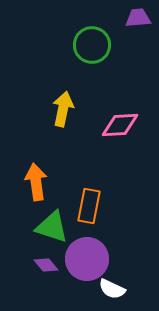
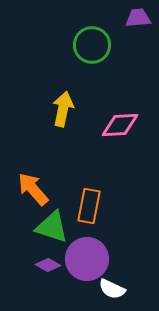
orange arrow: moved 3 px left, 7 px down; rotated 33 degrees counterclockwise
purple diamond: moved 2 px right; rotated 20 degrees counterclockwise
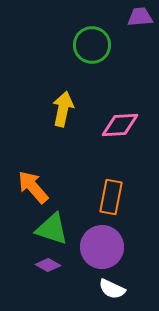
purple trapezoid: moved 2 px right, 1 px up
orange arrow: moved 2 px up
orange rectangle: moved 22 px right, 9 px up
green triangle: moved 2 px down
purple circle: moved 15 px right, 12 px up
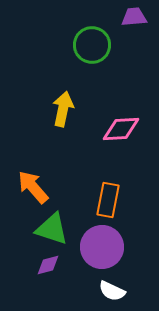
purple trapezoid: moved 6 px left
pink diamond: moved 1 px right, 4 px down
orange rectangle: moved 3 px left, 3 px down
purple diamond: rotated 45 degrees counterclockwise
white semicircle: moved 2 px down
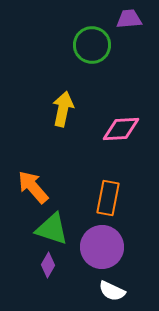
purple trapezoid: moved 5 px left, 2 px down
orange rectangle: moved 2 px up
purple diamond: rotated 45 degrees counterclockwise
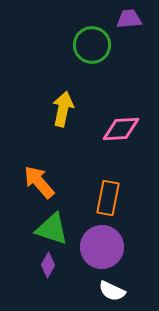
orange arrow: moved 6 px right, 5 px up
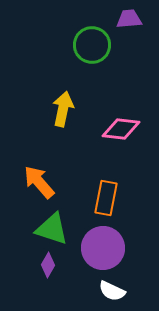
pink diamond: rotated 9 degrees clockwise
orange rectangle: moved 2 px left
purple circle: moved 1 px right, 1 px down
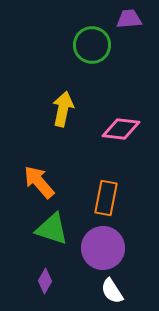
purple diamond: moved 3 px left, 16 px down
white semicircle: rotated 32 degrees clockwise
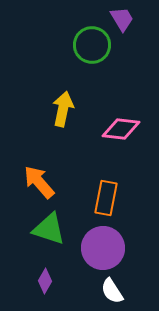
purple trapezoid: moved 7 px left; rotated 64 degrees clockwise
green triangle: moved 3 px left
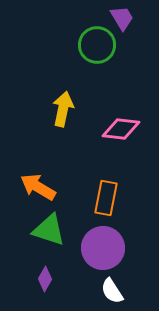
purple trapezoid: moved 1 px up
green circle: moved 5 px right
orange arrow: moved 1 px left, 5 px down; rotated 18 degrees counterclockwise
green triangle: moved 1 px down
purple diamond: moved 2 px up
